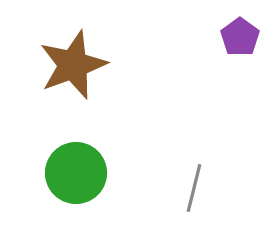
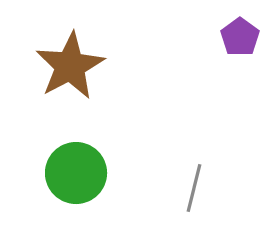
brown star: moved 3 px left, 1 px down; rotated 8 degrees counterclockwise
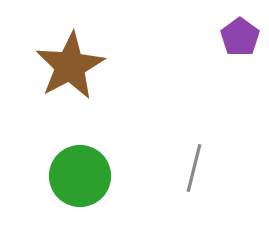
green circle: moved 4 px right, 3 px down
gray line: moved 20 px up
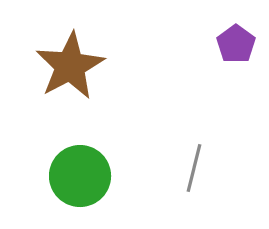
purple pentagon: moved 4 px left, 7 px down
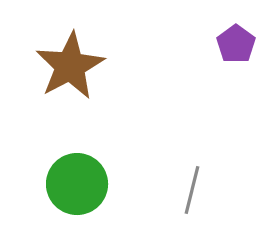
gray line: moved 2 px left, 22 px down
green circle: moved 3 px left, 8 px down
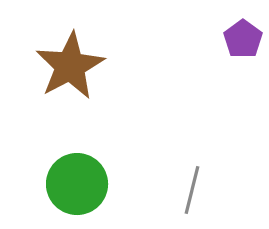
purple pentagon: moved 7 px right, 5 px up
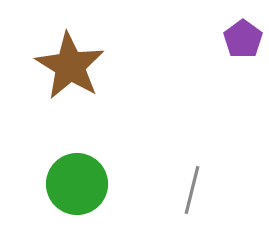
brown star: rotated 12 degrees counterclockwise
